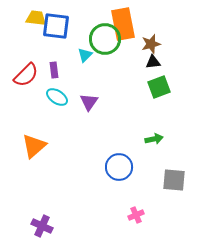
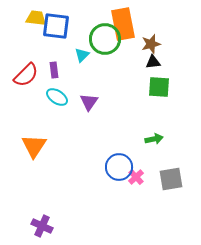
cyan triangle: moved 3 px left
green square: rotated 25 degrees clockwise
orange triangle: rotated 16 degrees counterclockwise
gray square: moved 3 px left, 1 px up; rotated 15 degrees counterclockwise
pink cross: moved 38 px up; rotated 21 degrees counterclockwise
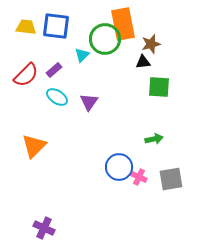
yellow trapezoid: moved 10 px left, 9 px down
black triangle: moved 10 px left
purple rectangle: rotated 56 degrees clockwise
orange triangle: rotated 12 degrees clockwise
pink cross: moved 3 px right; rotated 21 degrees counterclockwise
purple cross: moved 2 px right, 2 px down
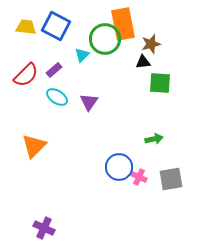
blue square: rotated 20 degrees clockwise
green square: moved 1 px right, 4 px up
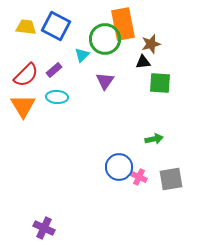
cyan ellipse: rotated 30 degrees counterclockwise
purple triangle: moved 16 px right, 21 px up
orange triangle: moved 11 px left, 40 px up; rotated 16 degrees counterclockwise
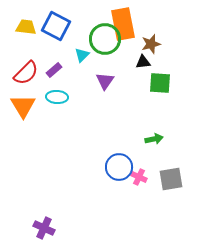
red semicircle: moved 2 px up
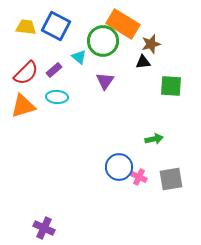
orange rectangle: rotated 48 degrees counterclockwise
green circle: moved 2 px left, 2 px down
cyan triangle: moved 3 px left, 2 px down; rotated 35 degrees counterclockwise
green square: moved 11 px right, 3 px down
orange triangle: rotated 44 degrees clockwise
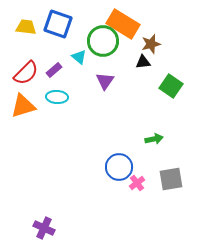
blue square: moved 2 px right, 2 px up; rotated 8 degrees counterclockwise
green square: rotated 30 degrees clockwise
pink cross: moved 2 px left, 6 px down; rotated 28 degrees clockwise
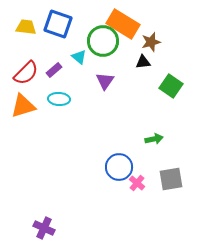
brown star: moved 2 px up
cyan ellipse: moved 2 px right, 2 px down
pink cross: rotated 14 degrees counterclockwise
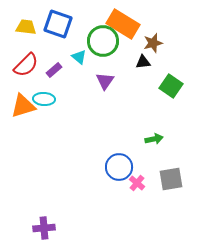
brown star: moved 2 px right, 1 px down
red semicircle: moved 8 px up
cyan ellipse: moved 15 px left
purple cross: rotated 30 degrees counterclockwise
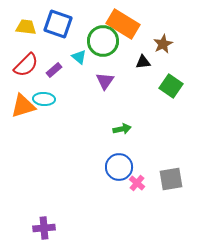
brown star: moved 10 px right, 1 px down; rotated 12 degrees counterclockwise
green arrow: moved 32 px left, 10 px up
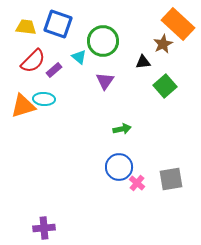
orange rectangle: moved 55 px right; rotated 12 degrees clockwise
red semicircle: moved 7 px right, 4 px up
green square: moved 6 px left; rotated 15 degrees clockwise
